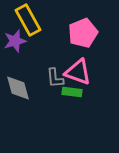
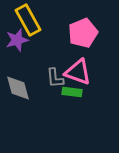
purple star: moved 2 px right, 1 px up
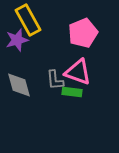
gray L-shape: moved 2 px down
gray diamond: moved 1 px right, 3 px up
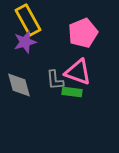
purple star: moved 8 px right, 2 px down
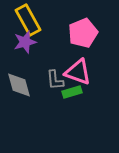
green rectangle: rotated 24 degrees counterclockwise
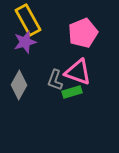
gray L-shape: rotated 25 degrees clockwise
gray diamond: rotated 44 degrees clockwise
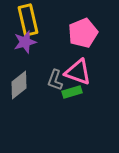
yellow rectangle: rotated 16 degrees clockwise
gray diamond: rotated 24 degrees clockwise
